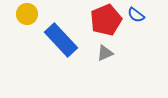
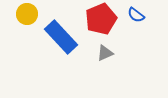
red pentagon: moved 5 px left, 1 px up
blue rectangle: moved 3 px up
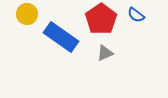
red pentagon: rotated 12 degrees counterclockwise
blue rectangle: rotated 12 degrees counterclockwise
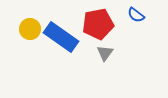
yellow circle: moved 3 px right, 15 px down
red pentagon: moved 3 px left, 5 px down; rotated 24 degrees clockwise
gray triangle: rotated 30 degrees counterclockwise
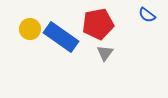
blue semicircle: moved 11 px right
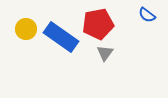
yellow circle: moved 4 px left
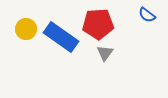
red pentagon: rotated 8 degrees clockwise
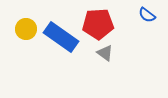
gray triangle: rotated 30 degrees counterclockwise
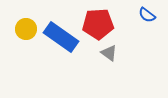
gray triangle: moved 4 px right
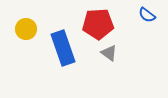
blue rectangle: moved 2 px right, 11 px down; rotated 36 degrees clockwise
